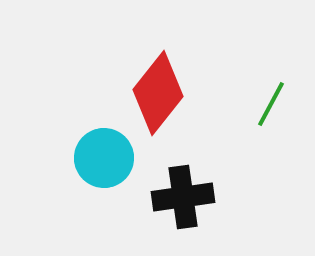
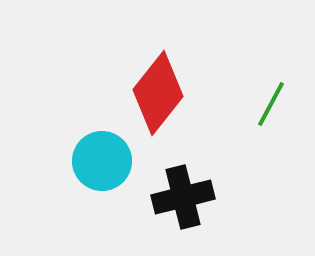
cyan circle: moved 2 px left, 3 px down
black cross: rotated 6 degrees counterclockwise
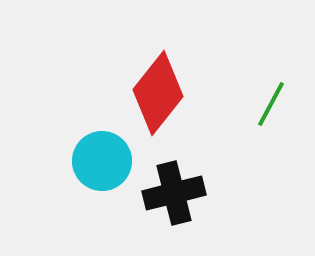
black cross: moved 9 px left, 4 px up
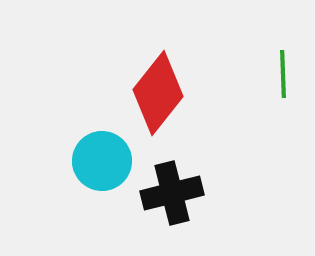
green line: moved 12 px right, 30 px up; rotated 30 degrees counterclockwise
black cross: moved 2 px left
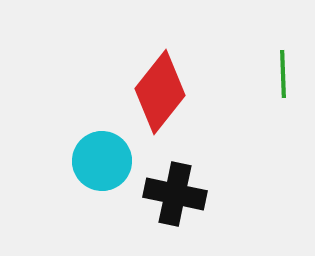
red diamond: moved 2 px right, 1 px up
black cross: moved 3 px right, 1 px down; rotated 26 degrees clockwise
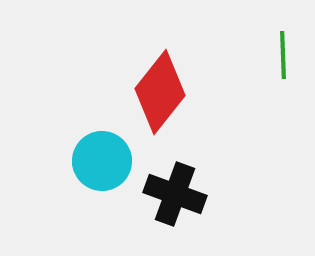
green line: moved 19 px up
black cross: rotated 8 degrees clockwise
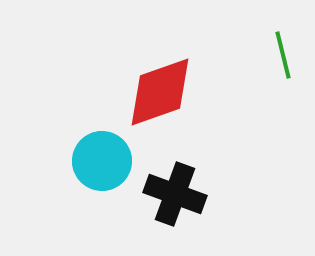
green line: rotated 12 degrees counterclockwise
red diamond: rotated 32 degrees clockwise
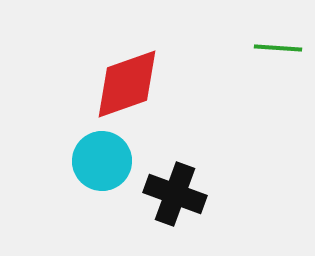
green line: moved 5 px left, 7 px up; rotated 72 degrees counterclockwise
red diamond: moved 33 px left, 8 px up
